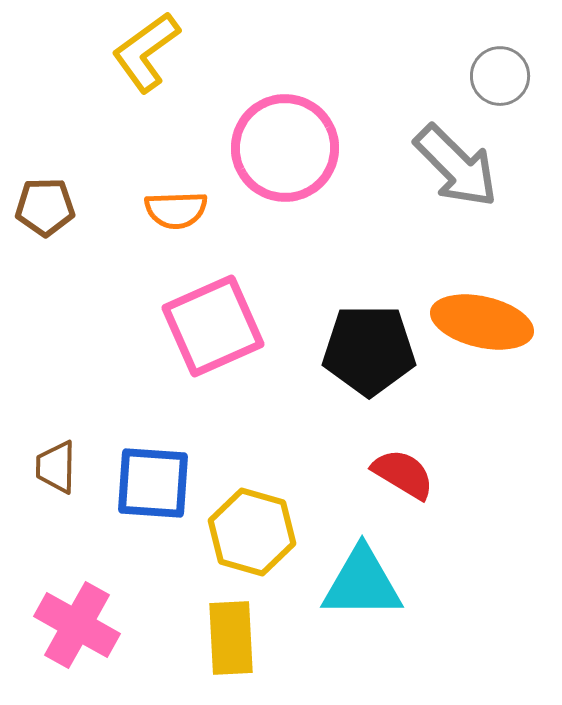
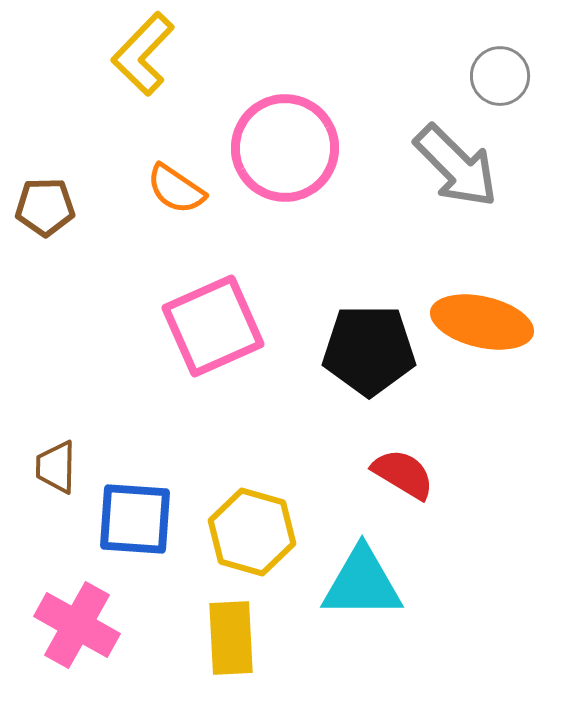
yellow L-shape: moved 3 px left, 2 px down; rotated 10 degrees counterclockwise
orange semicircle: moved 21 px up; rotated 36 degrees clockwise
blue square: moved 18 px left, 36 px down
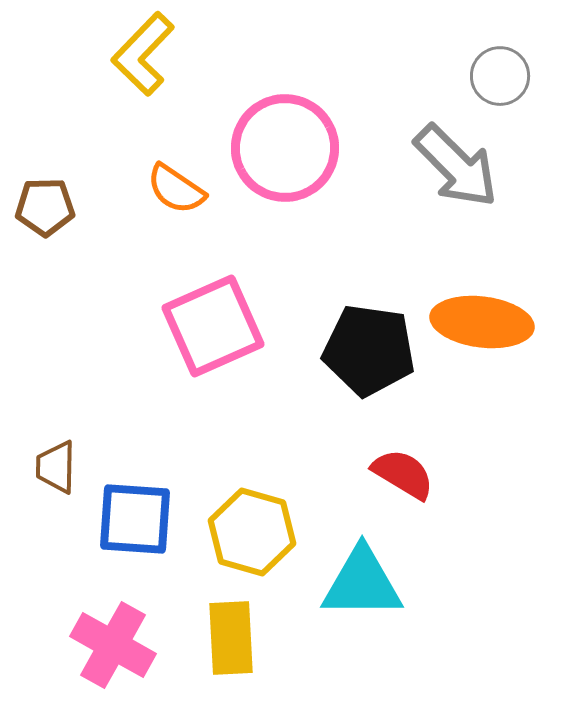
orange ellipse: rotated 6 degrees counterclockwise
black pentagon: rotated 8 degrees clockwise
pink cross: moved 36 px right, 20 px down
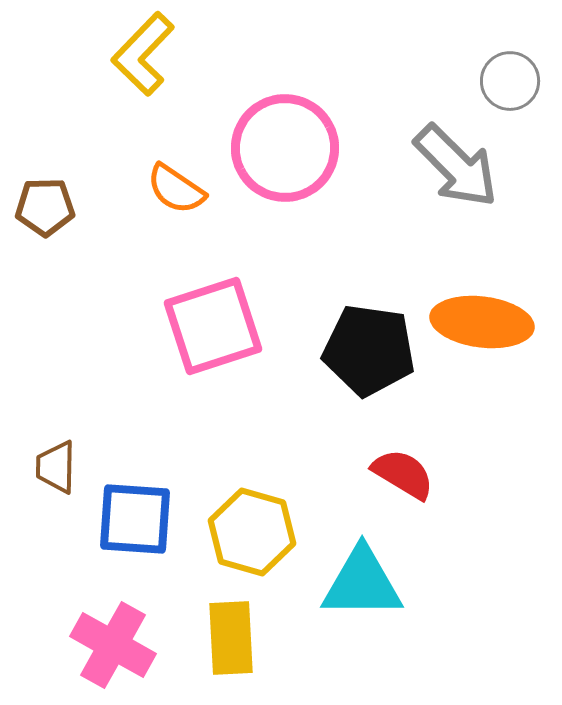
gray circle: moved 10 px right, 5 px down
pink square: rotated 6 degrees clockwise
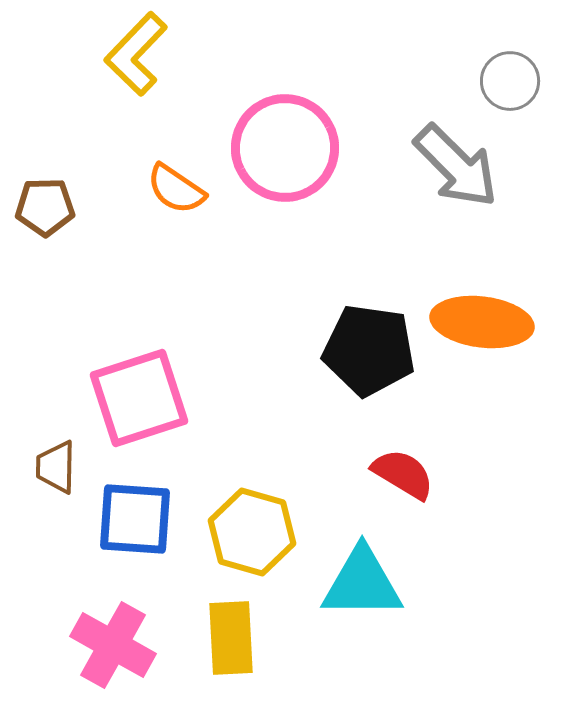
yellow L-shape: moved 7 px left
pink square: moved 74 px left, 72 px down
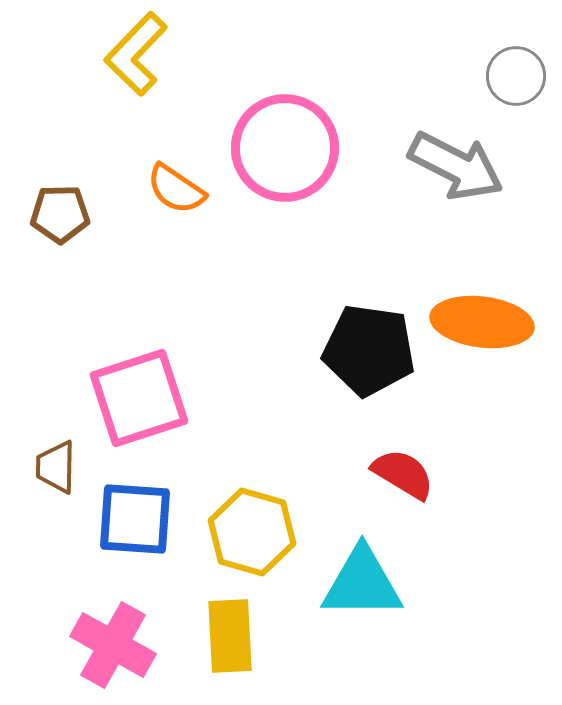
gray circle: moved 6 px right, 5 px up
gray arrow: rotated 18 degrees counterclockwise
brown pentagon: moved 15 px right, 7 px down
yellow rectangle: moved 1 px left, 2 px up
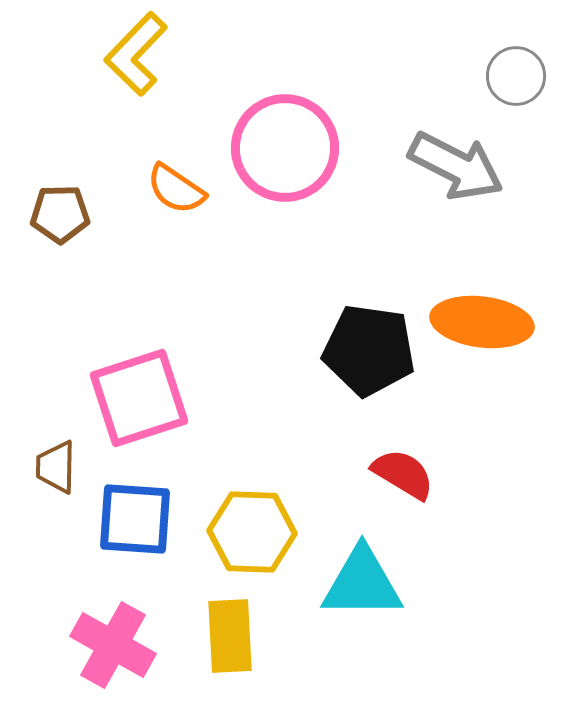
yellow hexagon: rotated 14 degrees counterclockwise
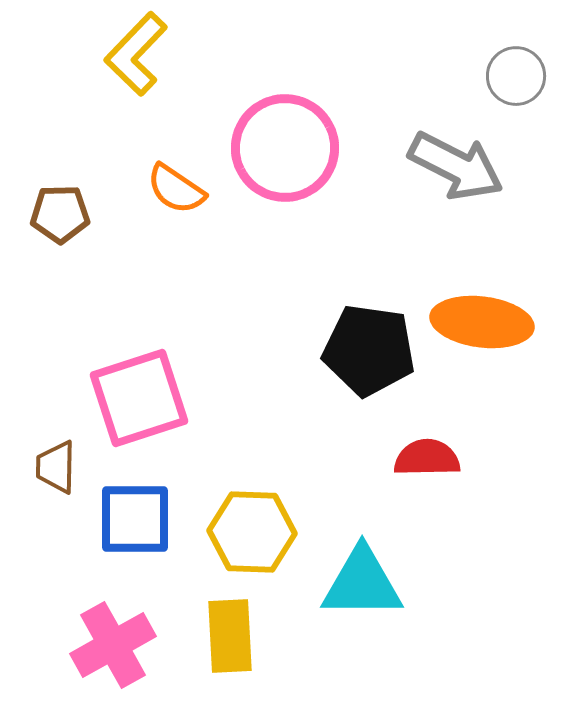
red semicircle: moved 24 px right, 16 px up; rotated 32 degrees counterclockwise
blue square: rotated 4 degrees counterclockwise
pink cross: rotated 32 degrees clockwise
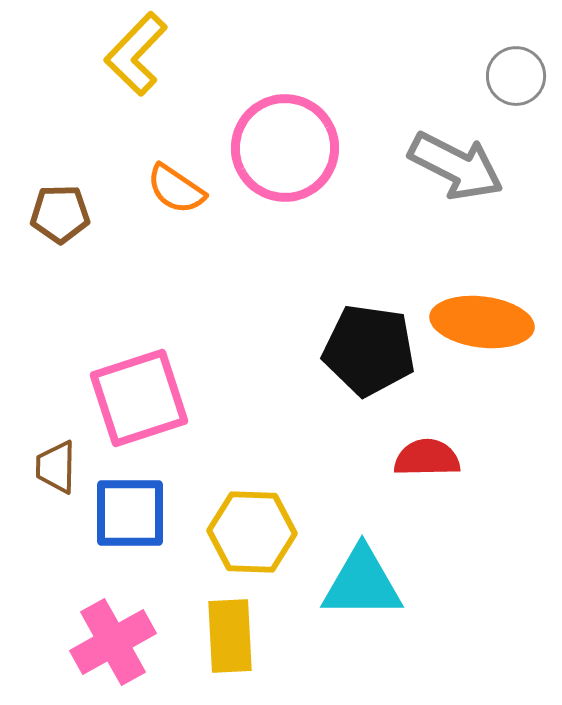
blue square: moved 5 px left, 6 px up
pink cross: moved 3 px up
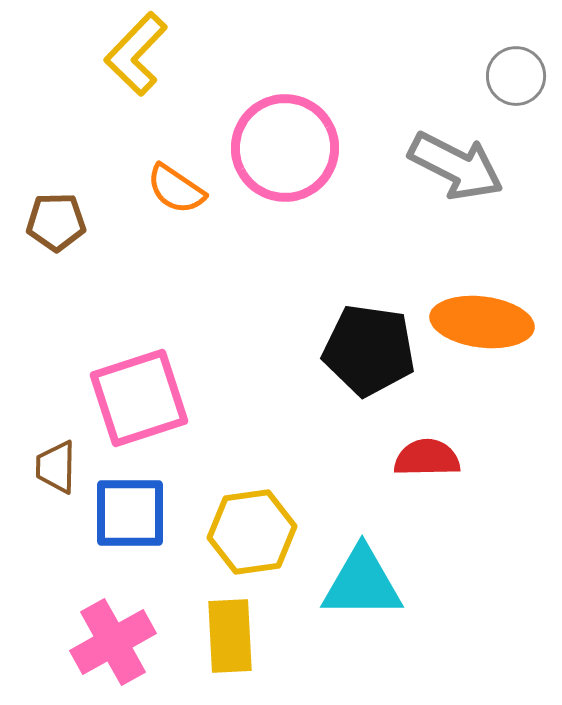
brown pentagon: moved 4 px left, 8 px down
yellow hexagon: rotated 10 degrees counterclockwise
